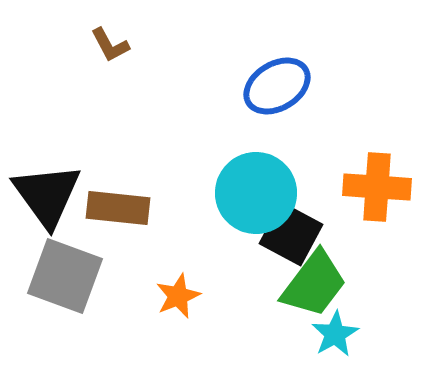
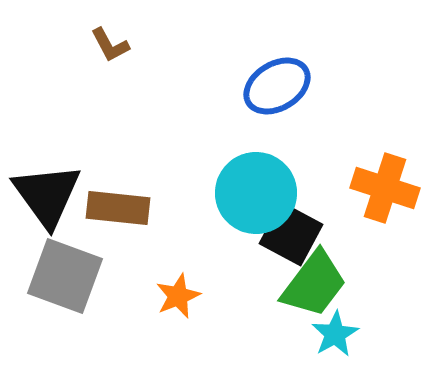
orange cross: moved 8 px right, 1 px down; rotated 14 degrees clockwise
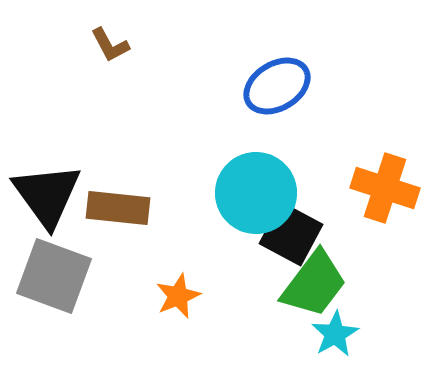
gray square: moved 11 px left
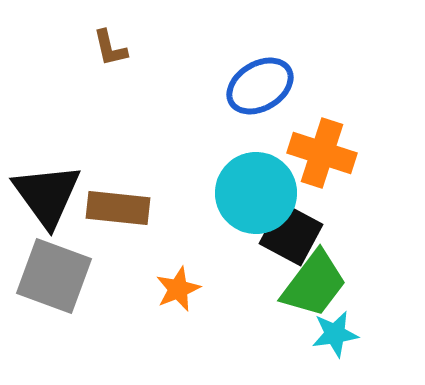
brown L-shape: moved 3 px down; rotated 15 degrees clockwise
blue ellipse: moved 17 px left
orange cross: moved 63 px left, 35 px up
orange star: moved 7 px up
cyan star: rotated 21 degrees clockwise
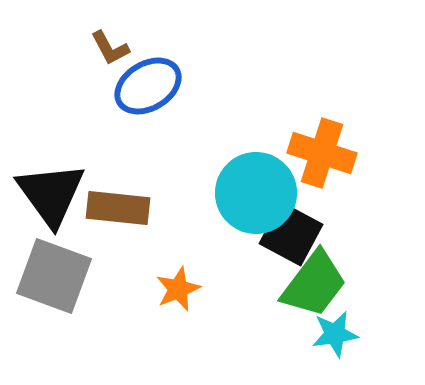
brown L-shape: rotated 15 degrees counterclockwise
blue ellipse: moved 112 px left
black triangle: moved 4 px right, 1 px up
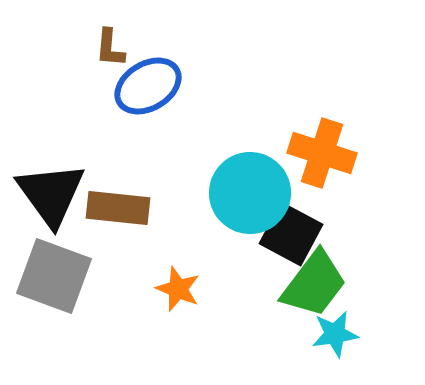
brown L-shape: rotated 33 degrees clockwise
cyan circle: moved 6 px left
orange star: rotated 27 degrees counterclockwise
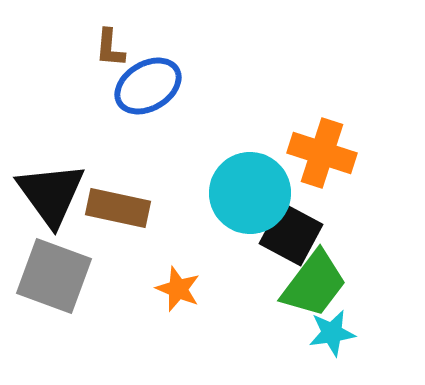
brown rectangle: rotated 6 degrees clockwise
cyan star: moved 3 px left, 1 px up
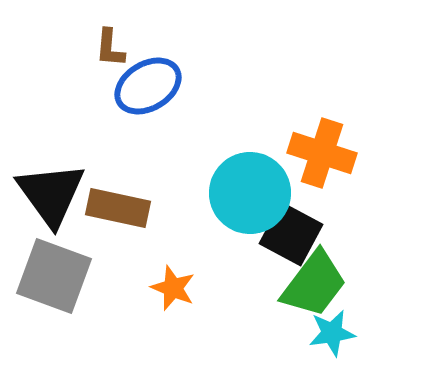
orange star: moved 5 px left, 1 px up
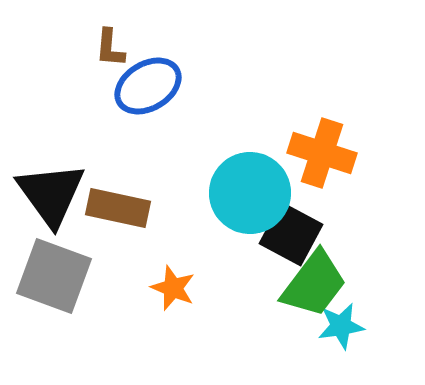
cyan star: moved 9 px right, 7 px up
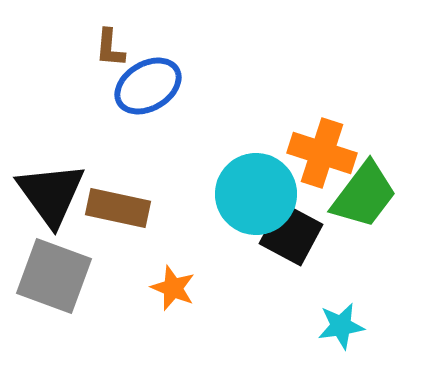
cyan circle: moved 6 px right, 1 px down
green trapezoid: moved 50 px right, 89 px up
